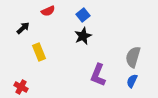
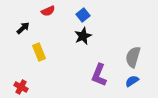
purple L-shape: moved 1 px right
blue semicircle: rotated 32 degrees clockwise
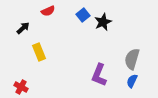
black star: moved 20 px right, 14 px up
gray semicircle: moved 1 px left, 2 px down
blue semicircle: rotated 32 degrees counterclockwise
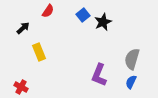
red semicircle: rotated 32 degrees counterclockwise
blue semicircle: moved 1 px left, 1 px down
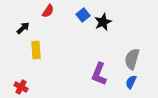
yellow rectangle: moved 3 px left, 2 px up; rotated 18 degrees clockwise
purple L-shape: moved 1 px up
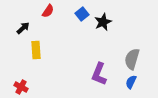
blue square: moved 1 px left, 1 px up
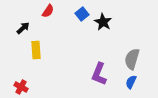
black star: rotated 18 degrees counterclockwise
